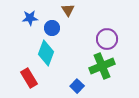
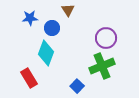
purple circle: moved 1 px left, 1 px up
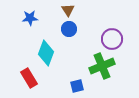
blue circle: moved 17 px right, 1 px down
purple circle: moved 6 px right, 1 px down
blue square: rotated 32 degrees clockwise
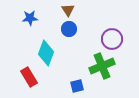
red rectangle: moved 1 px up
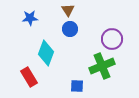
blue circle: moved 1 px right
blue square: rotated 16 degrees clockwise
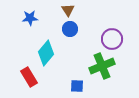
cyan diamond: rotated 20 degrees clockwise
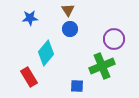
purple circle: moved 2 px right
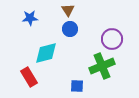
purple circle: moved 2 px left
cyan diamond: rotated 35 degrees clockwise
